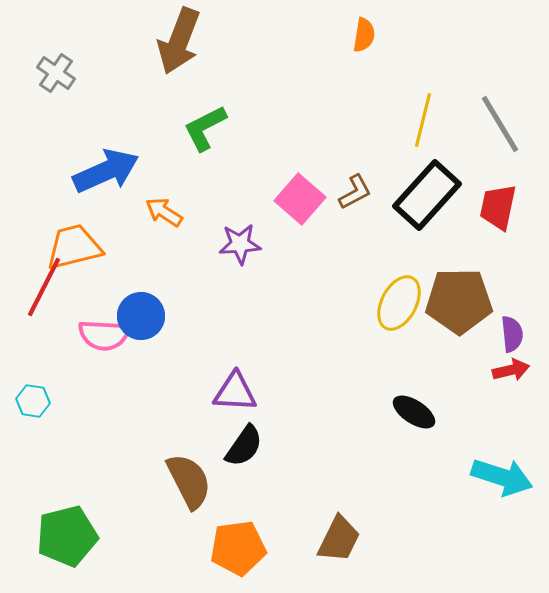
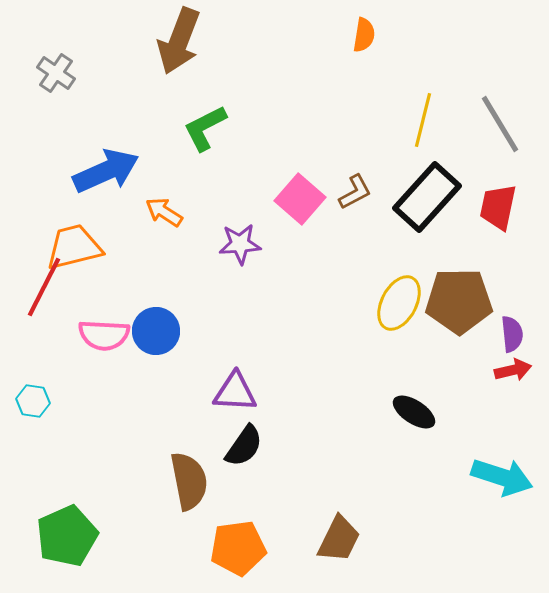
black rectangle: moved 2 px down
blue circle: moved 15 px right, 15 px down
red arrow: moved 2 px right
brown semicircle: rotated 16 degrees clockwise
green pentagon: rotated 10 degrees counterclockwise
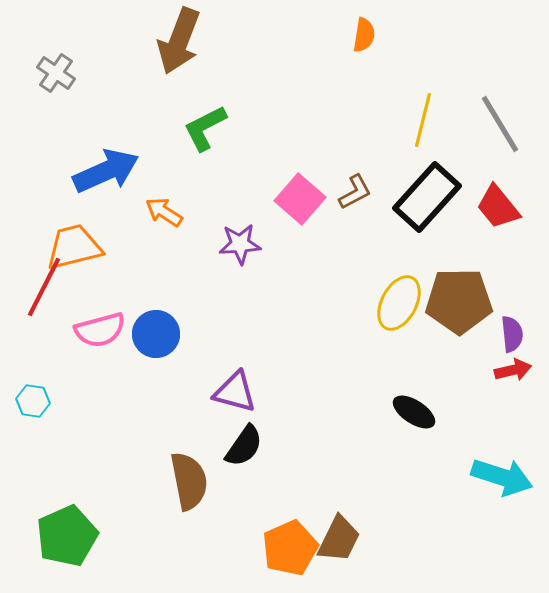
red trapezoid: rotated 51 degrees counterclockwise
blue circle: moved 3 px down
pink semicircle: moved 4 px left, 5 px up; rotated 18 degrees counterclockwise
purple triangle: rotated 12 degrees clockwise
orange pentagon: moved 52 px right; rotated 16 degrees counterclockwise
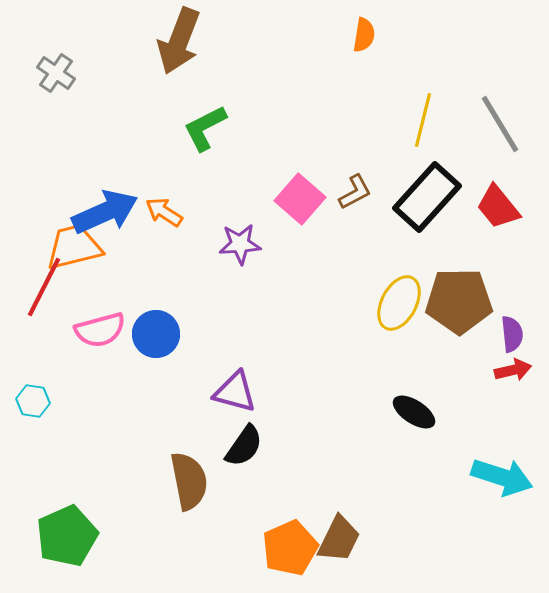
blue arrow: moved 1 px left, 41 px down
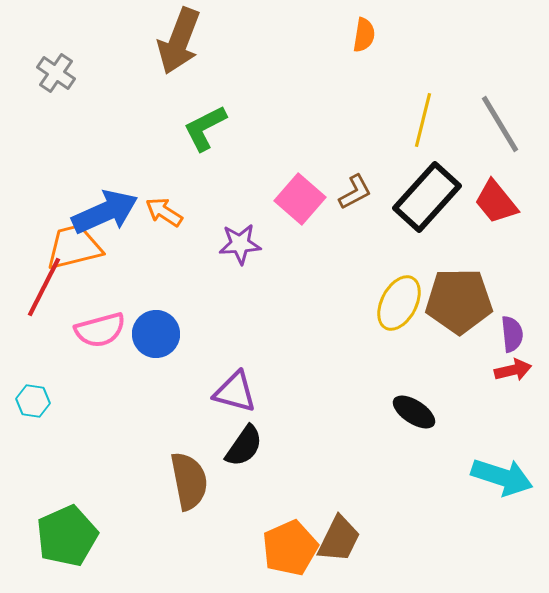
red trapezoid: moved 2 px left, 5 px up
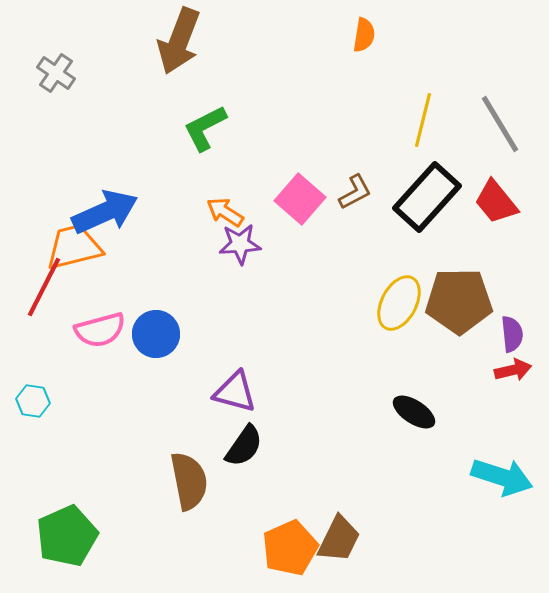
orange arrow: moved 61 px right
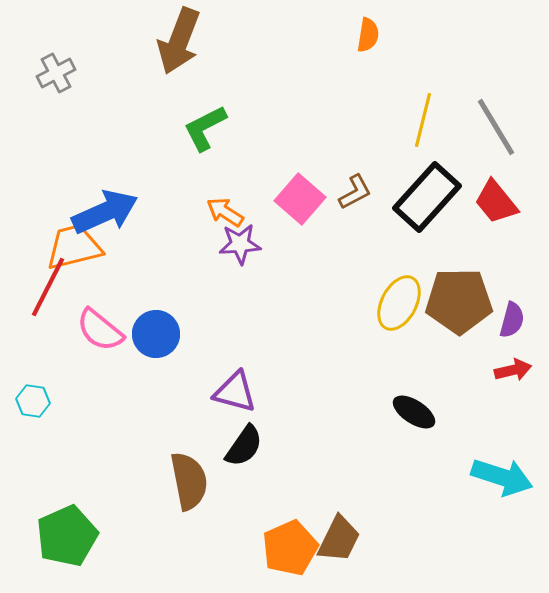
orange semicircle: moved 4 px right
gray cross: rotated 27 degrees clockwise
gray line: moved 4 px left, 3 px down
red line: moved 4 px right
pink semicircle: rotated 54 degrees clockwise
purple semicircle: moved 14 px up; rotated 21 degrees clockwise
